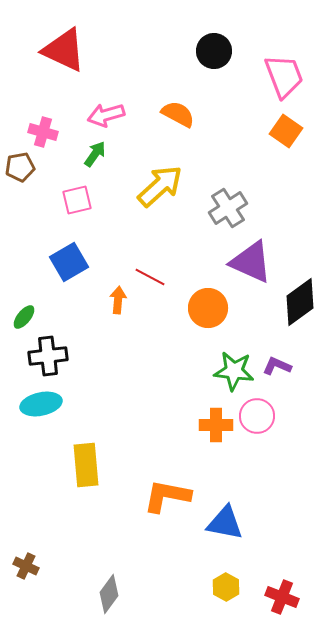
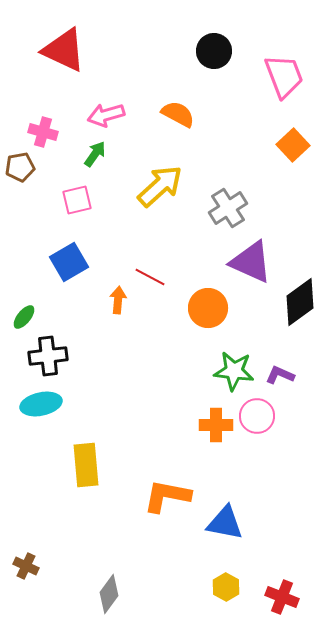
orange square: moved 7 px right, 14 px down; rotated 12 degrees clockwise
purple L-shape: moved 3 px right, 9 px down
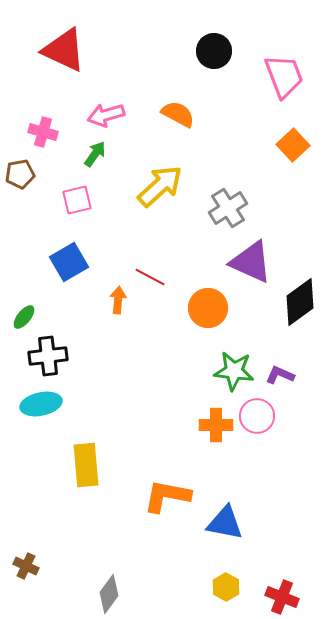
brown pentagon: moved 7 px down
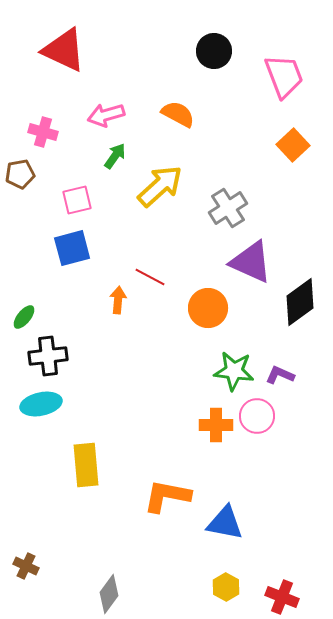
green arrow: moved 20 px right, 2 px down
blue square: moved 3 px right, 14 px up; rotated 15 degrees clockwise
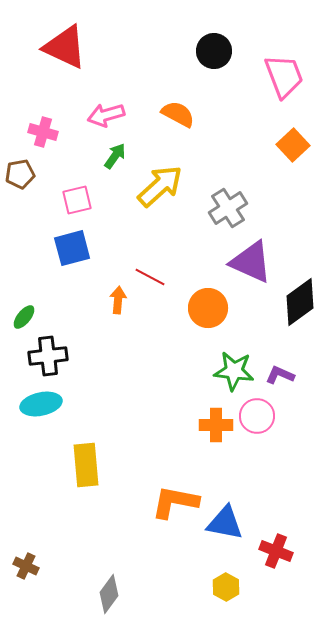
red triangle: moved 1 px right, 3 px up
orange L-shape: moved 8 px right, 6 px down
red cross: moved 6 px left, 46 px up
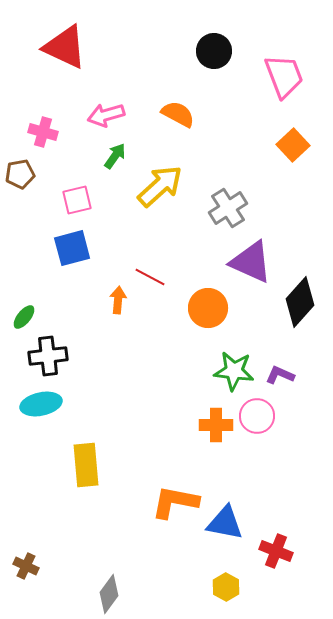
black diamond: rotated 12 degrees counterclockwise
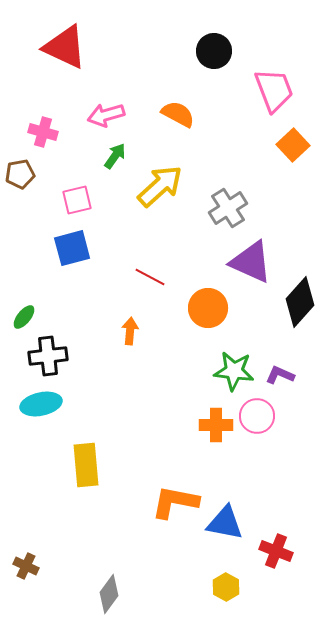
pink trapezoid: moved 10 px left, 14 px down
orange arrow: moved 12 px right, 31 px down
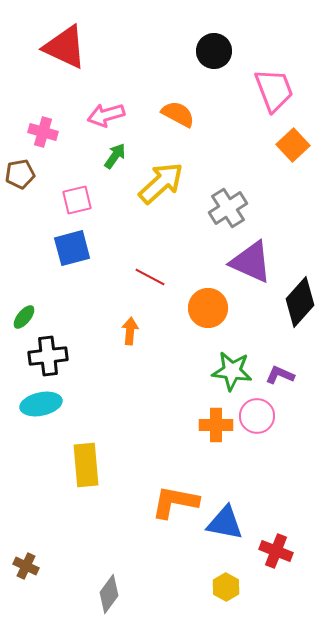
yellow arrow: moved 1 px right, 3 px up
green star: moved 2 px left
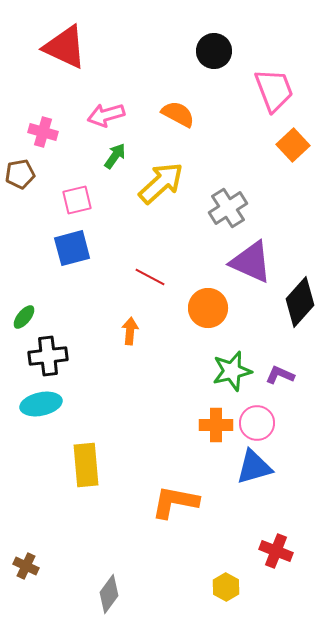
green star: rotated 21 degrees counterclockwise
pink circle: moved 7 px down
blue triangle: moved 29 px right, 56 px up; rotated 27 degrees counterclockwise
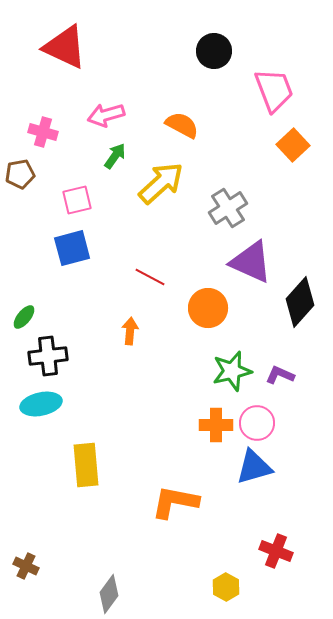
orange semicircle: moved 4 px right, 11 px down
